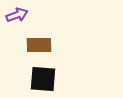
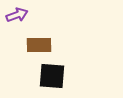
black square: moved 9 px right, 3 px up
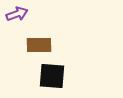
purple arrow: moved 1 px up
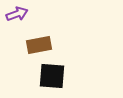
brown rectangle: rotated 10 degrees counterclockwise
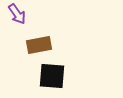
purple arrow: rotated 75 degrees clockwise
